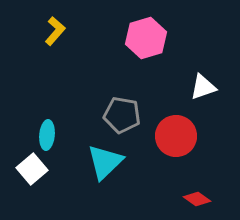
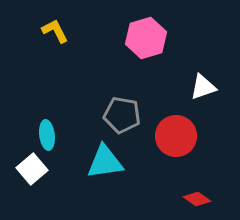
yellow L-shape: rotated 68 degrees counterclockwise
cyan ellipse: rotated 12 degrees counterclockwise
cyan triangle: rotated 36 degrees clockwise
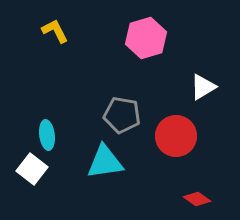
white triangle: rotated 12 degrees counterclockwise
white square: rotated 12 degrees counterclockwise
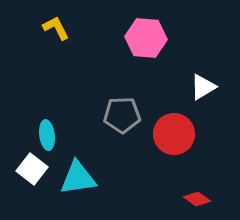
yellow L-shape: moved 1 px right, 3 px up
pink hexagon: rotated 21 degrees clockwise
gray pentagon: rotated 12 degrees counterclockwise
red circle: moved 2 px left, 2 px up
cyan triangle: moved 27 px left, 16 px down
